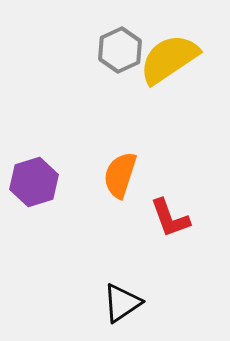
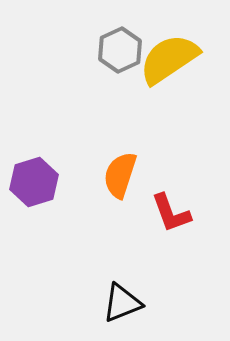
red L-shape: moved 1 px right, 5 px up
black triangle: rotated 12 degrees clockwise
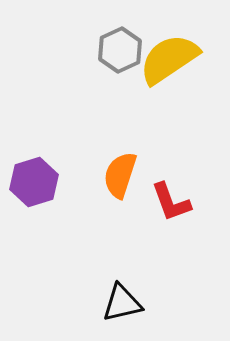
red L-shape: moved 11 px up
black triangle: rotated 9 degrees clockwise
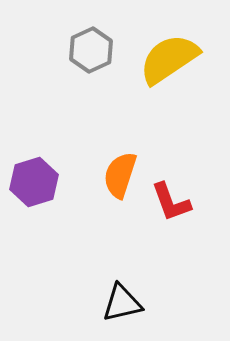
gray hexagon: moved 29 px left
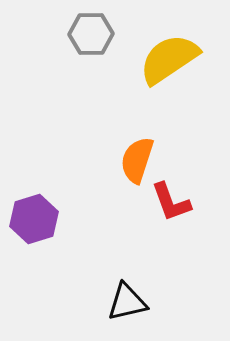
gray hexagon: moved 16 px up; rotated 24 degrees clockwise
orange semicircle: moved 17 px right, 15 px up
purple hexagon: moved 37 px down
black triangle: moved 5 px right, 1 px up
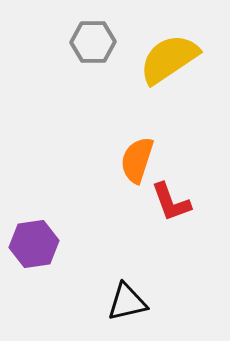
gray hexagon: moved 2 px right, 8 px down
purple hexagon: moved 25 px down; rotated 9 degrees clockwise
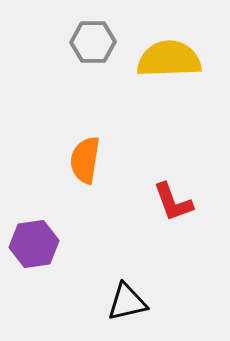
yellow semicircle: rotated 32 degrees clockwise
orange semicircle: moved 52 px left; rotated 9 degrees counterclockwise
red L-shape: moved 2 px right
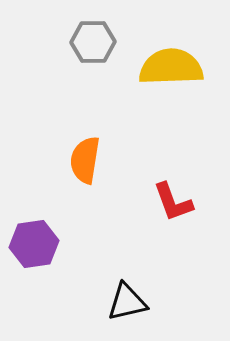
yellow semicircle: moved 2 px right, 8 px down
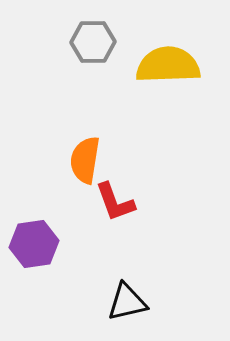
yellow semicircle: moved 3 px left, 2 px up
red L-shape: moved 58 px left
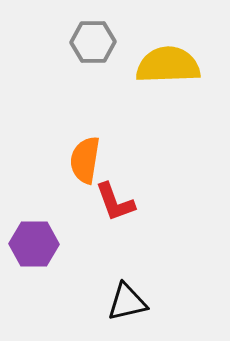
purple hexagon: rotated 9 degrees clockwise
